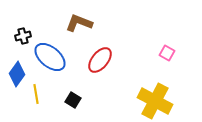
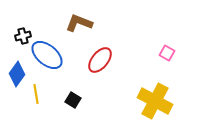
blue ellipse: moved 3 px left, 2 px up
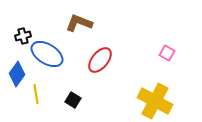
blue ellipse: moved 1 px up; rotated 8 degrees counterclockwise
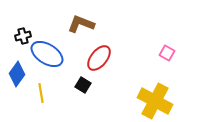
brown L-shape: moved 2 px right, 1 px down
red ellipse: moved 1 px left, 2 px up
yellow line: moved 5 px right, 1 px up
black square: moved 10 px right, 15 px up
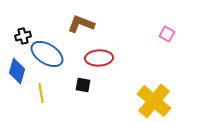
pink square: moved 19 px up
red ellipse: rotated 48 degrees clockwise
blue diamond: moved 3 px up; rotated 20 degrees counterclockwise
black square: rotated 21 degrees counterclockwise
yellow cross: moved 1 px left; rotated 12 degrees clockwise
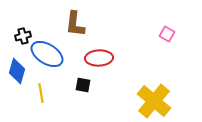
brown L-shape: moved 6 px left; rotated 104 degrees counterclockwise
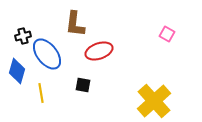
blue ellipse: rotated 20 degrees clockwise
red ellipse: moved 7 px up; rotated 16 degrees counterclockwise
yellow cross: rotated 8 degrees clockwise
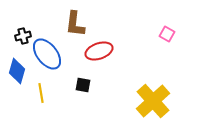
yellow cross: moved 1 px left
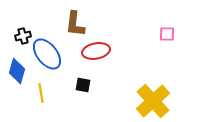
pink square: rotated 28 degrees counterclockwise
red ellipse: moved 3 px left; rotated 8 degrees clockwise
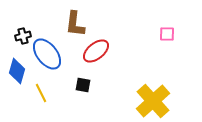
red ellipse: rotated 28 degrees counterclockwise
yellow line: rotated 18 degrees counterclockwise
